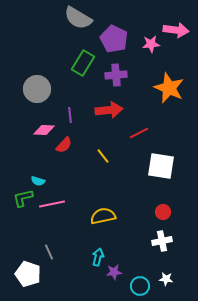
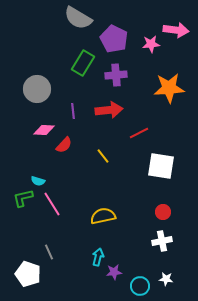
orange star: rotated 28 degrees counterclockwise
purple line: moved 3 px right, 4 px up
pink line: rotated 70 degrees clockwise
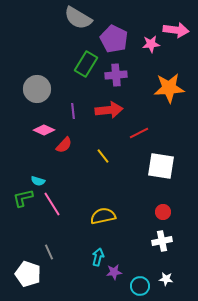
green rectangle: moved 3 px right, 1 px down
pink diamond: rotated 20 degrees clockwise
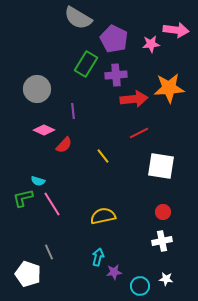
red arrow: moved 25 px right, 11 px up
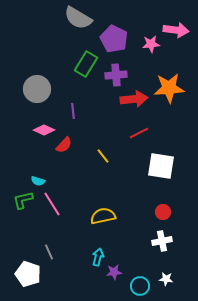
green L-shape: moved 2 px down
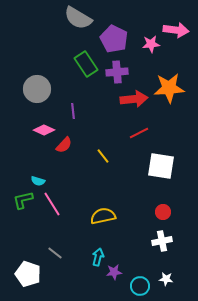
green rectangle: rotated 65 degrees counterclockwise
purple cross: moved 1 px right, 3 px up
gray line: moved 6 px right, 1 px down; rotated 28 degrees counterclockwise
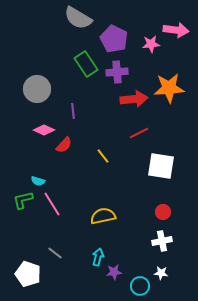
white star: moved 5 px left, 6 px up
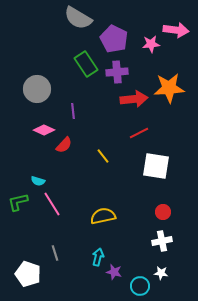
white square: moved 5 px left
green L-shape: moved 5 px left, 2 px down
gray line: rotated 35 degrees clockwise
purple star: rotated 21 degrees clockwise
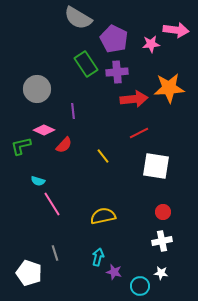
green L-shape: moved 3 px right, 56 px up
white pentagon: moved 1 px right, 1 px up
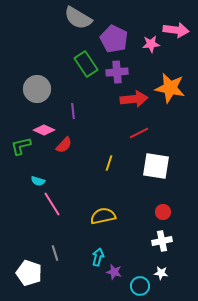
orange star: moved 1 px right; rotated 16 degrees clockwise
yellow line: moved 6 px right, 7 px down; rotated 56 degrees clockwise
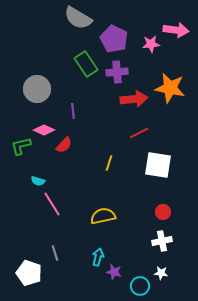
white square: moved 2 px right, 1 px up
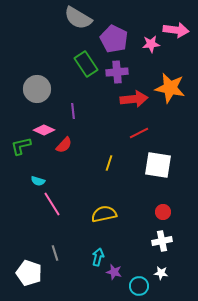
yellow semicircle: moved 1 px right, 2 px up
cyan circle: moved 1 px left
